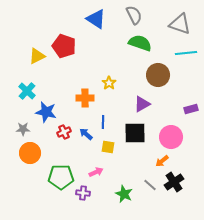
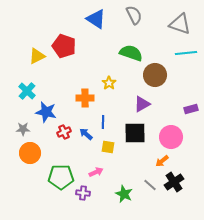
green semicircle: moved 9 px left, 10 px down
brown circle: moved 3 px left
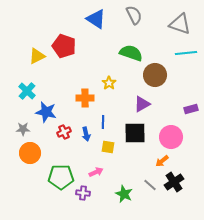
blue arrow: rotated 144 degrees counterclockwise
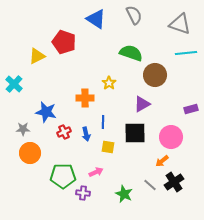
red pentagon: moved 4 px up
cyan cross: moved 13 px left, 7 px up
green pentagon: moved 2 px right, 1 px up
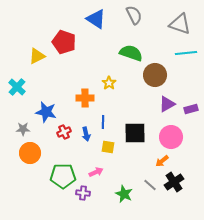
cyan cross: moved 3 px right, 3 px down
purple triangle: moved 25 px right
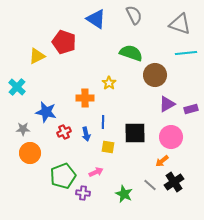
green pentagon: rotated 20 degrees counterclockwise
